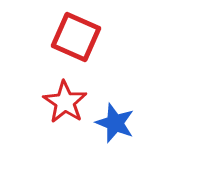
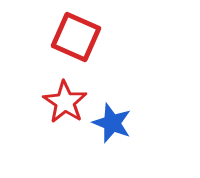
blue star: moved 3 px left
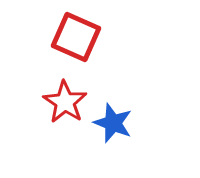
blue star: moved 1 px right
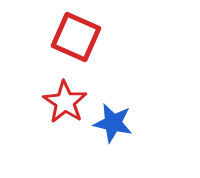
blue star: rotated 9 degrees counterclockwise
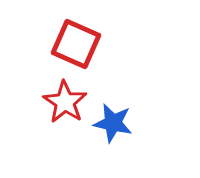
red square: moved 7 px down
